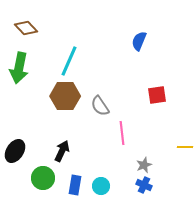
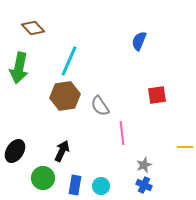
brown diamond: moved 7 px right
brown hexagon: rotated 8 degrees counterclockwise
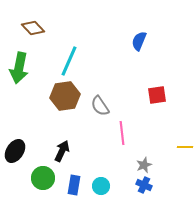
blue rectangle: moved 1 px left
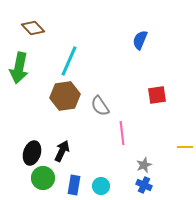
blue semicircle: moved 1 px right, 1 px up
black ellipse: moved 17 px right, 2 px down; rotated 15 degrees counterclockwise
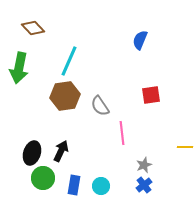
red square: moved 6 px left
black arrow: moved 1 px left
blue cross: rotated 28 degrees clockwise
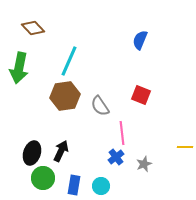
red square: moved 10 px left; rotated 30 degrees clockwise
gray star: moved 1 px up
blue cross: moved 28 px left, 28 px up
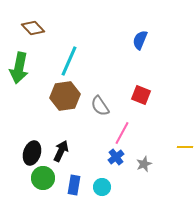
pink line: rotated 35 degrees clockwise
cyan circle: moved 1 px right, 1 px down
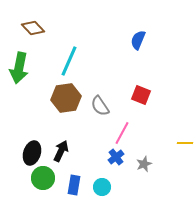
blue semicircle: moved 2 px left
brown hexagon: moved 1 px right, 2 px down
yellow line: moved 4 px up
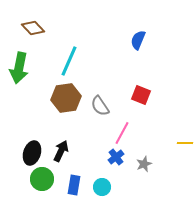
green circle: moved 1 px left, 1 px down
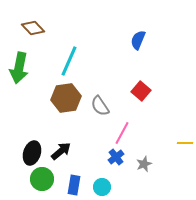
red square: moved 4 px up; rotated 18 degrees clockwise
black arrow: rotated 25 degrees clockwise
